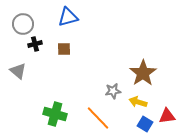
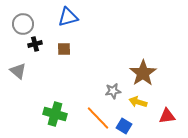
blue square: moved 21 px left, 2 px down
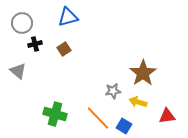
gray circle: moved 1 px left, 1 px up
brown square: rotated 32 degrees counterclockwise
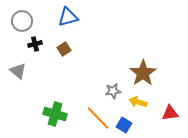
gray circle: moved 2 px up
red triangle: moved 3 px right, 3 px up
blue square: moved 1 px up
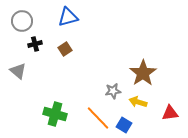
brown square: moved 1 px right
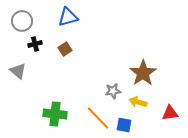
green cross: rotated 10 degrees counterclockwise
blue square: rotated 21 degrees counterclockwise
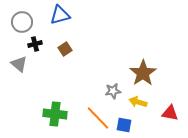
blue triangle: moved 8 px left, 2 px up
gray circle: moved 1 px down
gray triangle: moved 1 px right, 7 px up
red triangle: rotated 18 degrees clockwise
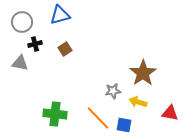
gray triangle: moved 1 px right, 1 px up; rotated 30 degrees counterclockwise
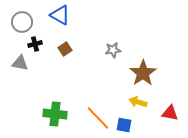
blue triangle: rotated 45 degrees clockwise
gray star: moved 41 px up
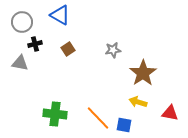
brown square: moved 3 px right
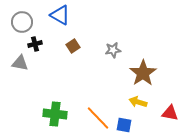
brown square: moved 5 px right, 3 px up
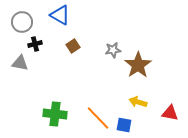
brown star: moved 5 px left, 8 px up
